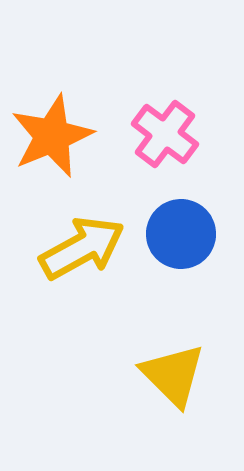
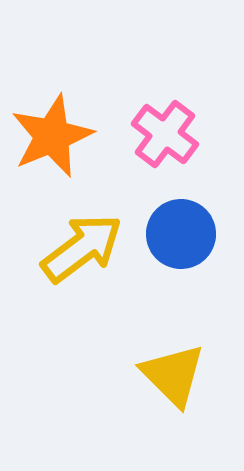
yellow arrow: rotated 8 degrees counterclockwise
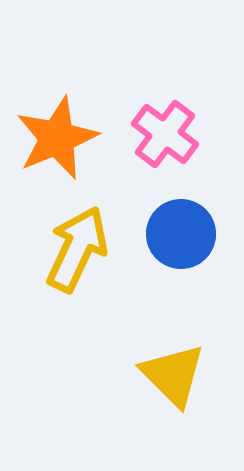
orange star: moved 5 px right, 2 px down
yellow arrow: moved 5 px left, 1 px down; rotated 28 degrees counterclockwise
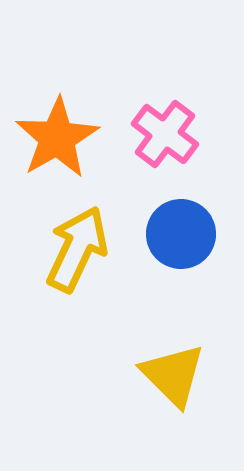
orange star: rotated 8 degrees counterclockwise
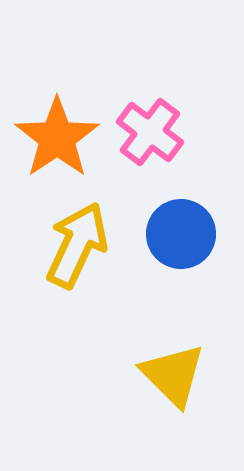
pink cross: moved 15 px left, 2 px up
orange star: rotated 4 degrees counterclockwise
yellow arrow: moved 4 px up
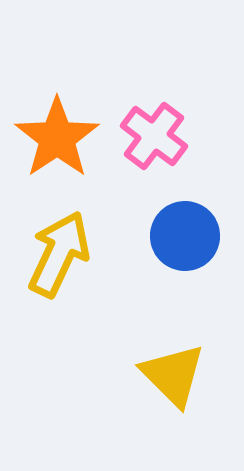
pink cross: moved 4 px right, 4 px down
blue circle: moved 4 px right, 2 px down
yellow arrow: moved 18 px left, 9 px down
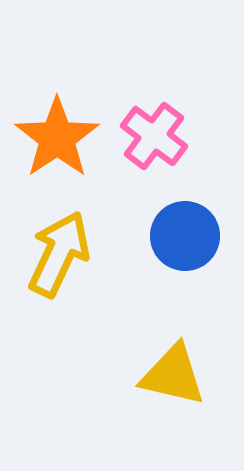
yellow triangle: rotated 32 degrees counterclockwise
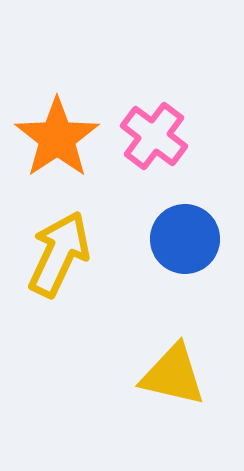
blue circle: moved 3 px down
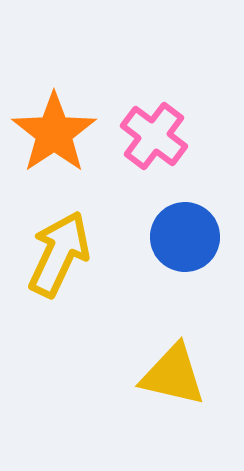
orange star: moved 3 px left, 5 px up
blue circle: moved 2 px up
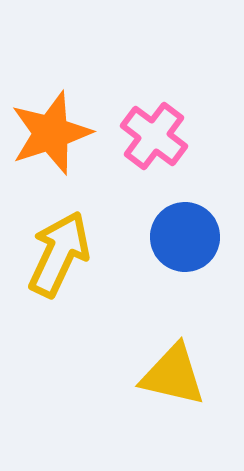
orange star: moved 3 px left; rotated 16 degrees clockwise
